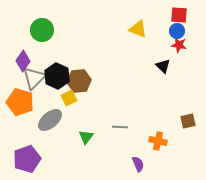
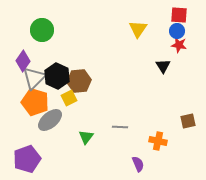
yellow triangle: rotated 42 degrees clockwise
black triangle: rotated 14 degrees clockwise
orange pentagon: moved 15 px right
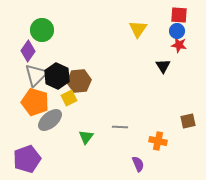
purple diamond: moved 5 px right, 10 px up
gray triangle: moved 2 px right, 3 px up
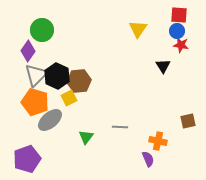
red star: moved 2 px right
purple semicircle: moved 10 px right, 5 px up
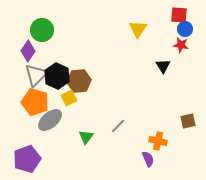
blue circle: moved 8 px right, 2 px up
gray line: moved 2 px left, 1 px up; rotated 49 degrees counterclockwise
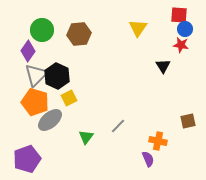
yellow triangle: moved 1 px up
brown hexagon: moved 47 px up
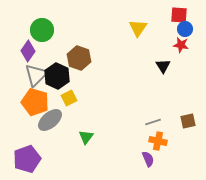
brown hexagon: moved 24 px down; rotated 25 degrees clockwise
gray line: moved 35 px right, 4 px up; rotated 28 degrees clockwise
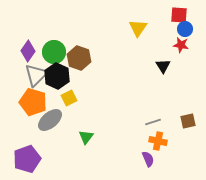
green circle: moved 12 px right, 22 px down
orange pentagon: moved 2 px left
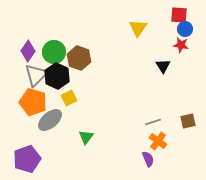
orange cross: rotated 24 degrees clockwise
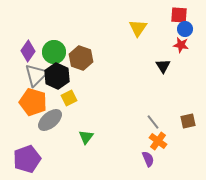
brown hexagon: moved 2 px right
gray line: rotated 70 degrees clockwise
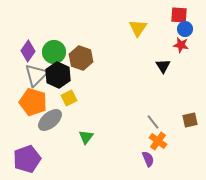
black hexagon: moved 1 px right, 1 px up
brown square: moved 2 px right, 1 px up
